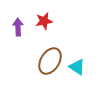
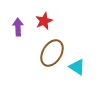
red star: rotated 12 degrees counterclockwise
brown ellipse: moved 2 px right, 8 px up
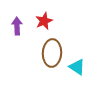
purple arrow: moved 1 px left, 1 px up
brown ellipse: rotated 28 degrees counterclockwise
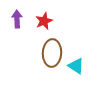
purple arrow: moved 7 px up
cyan triangle: moved 1 px left, 1 px up
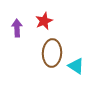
purple arrow: moved 9 px down
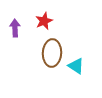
purple arrow: moved 2 px left
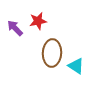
red star: moved 6 px left; rotated 12 degrees clockwise
purple arrow: rotated 42 degrees counterclockwise
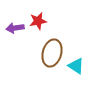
purple arrow: rotated 54 degrees counterclockwise
brown ellipse: rotated 12 degrees clockwise
